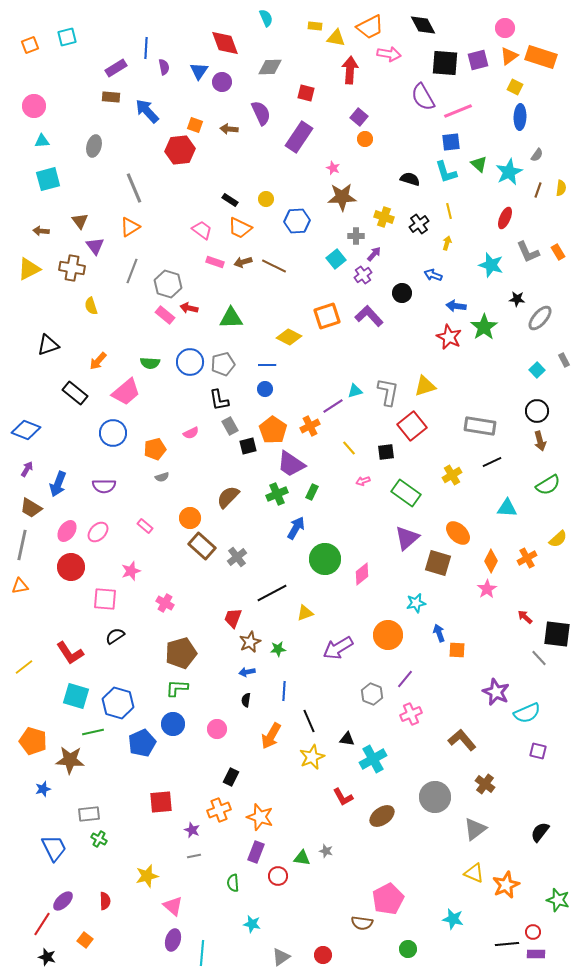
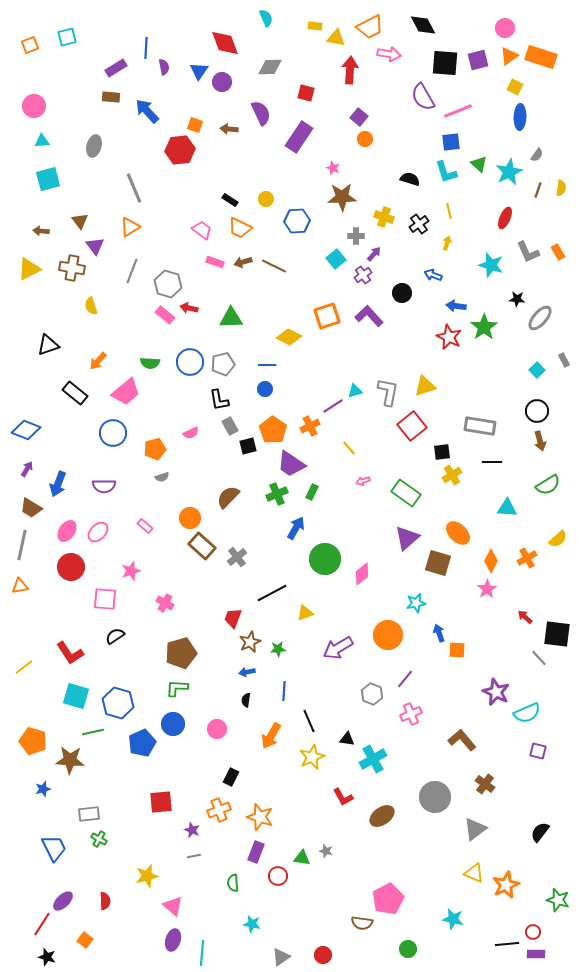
black square at (386, 452): moved 56 px right
black line at (492, 462): rotated 24 degrees clockwise
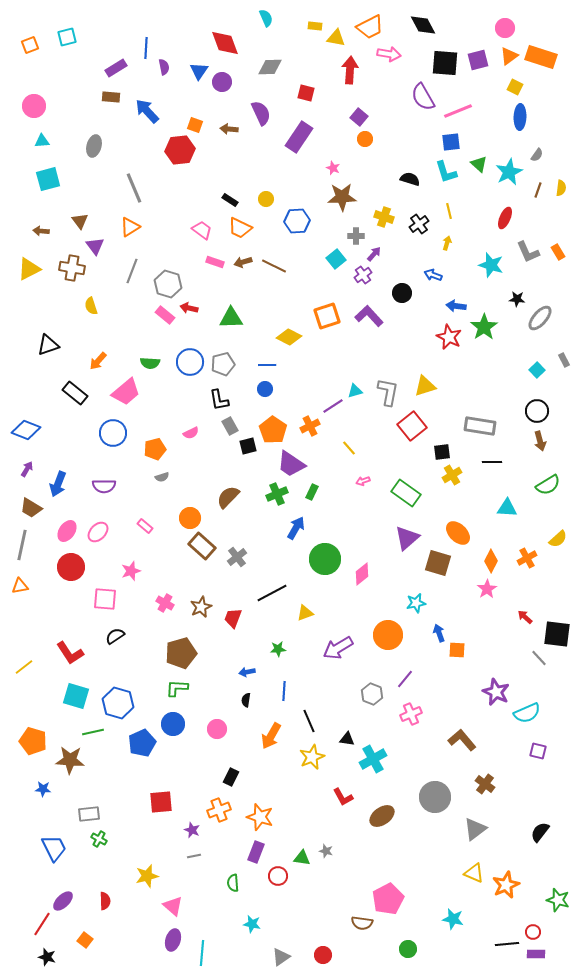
brown star at (250, 642): moved 49 px left, 35 px up
blue star at (43, 789): rotated 21 degrees clockwise
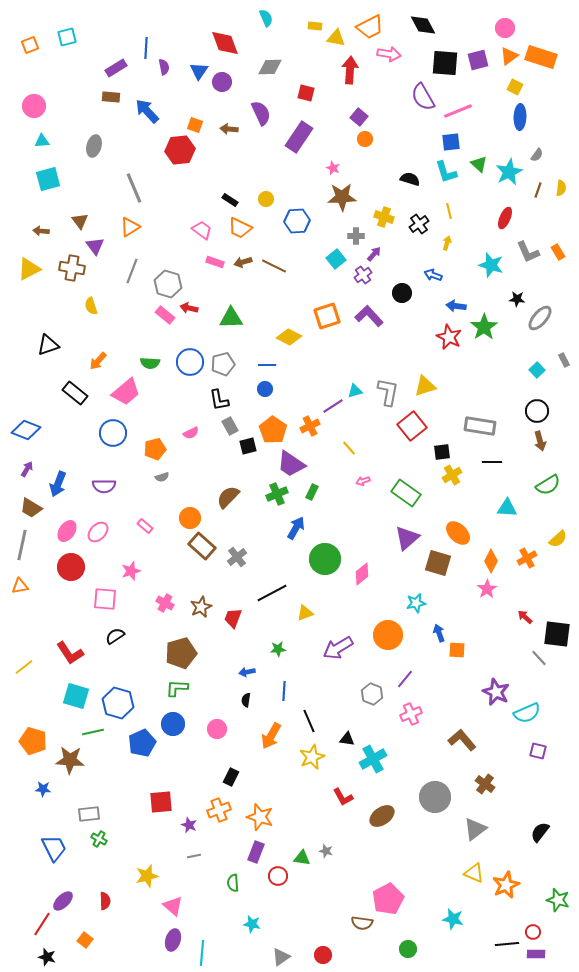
purple star at (192, 830): moved 3 px left, 5 px up
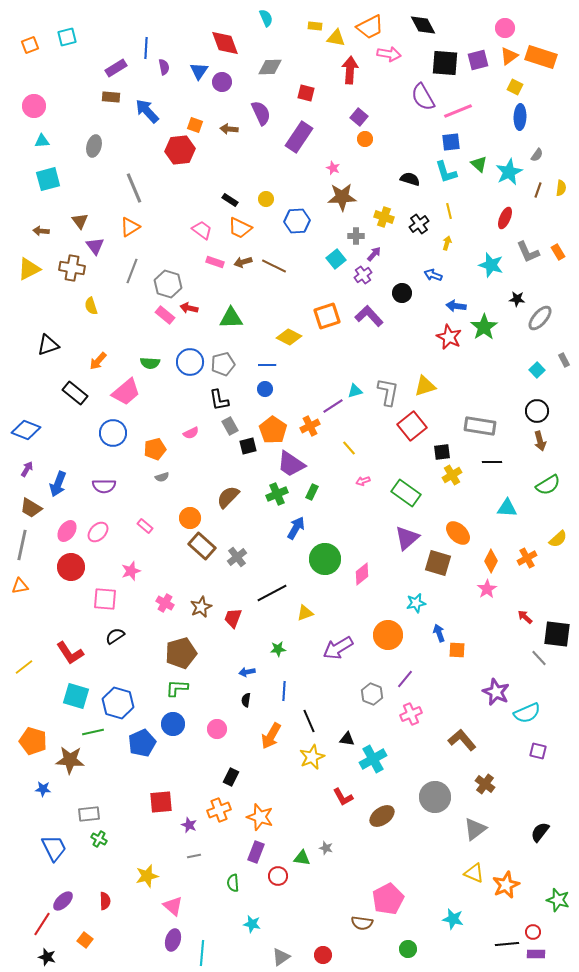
gray star at (326, 851): moved 3 px up
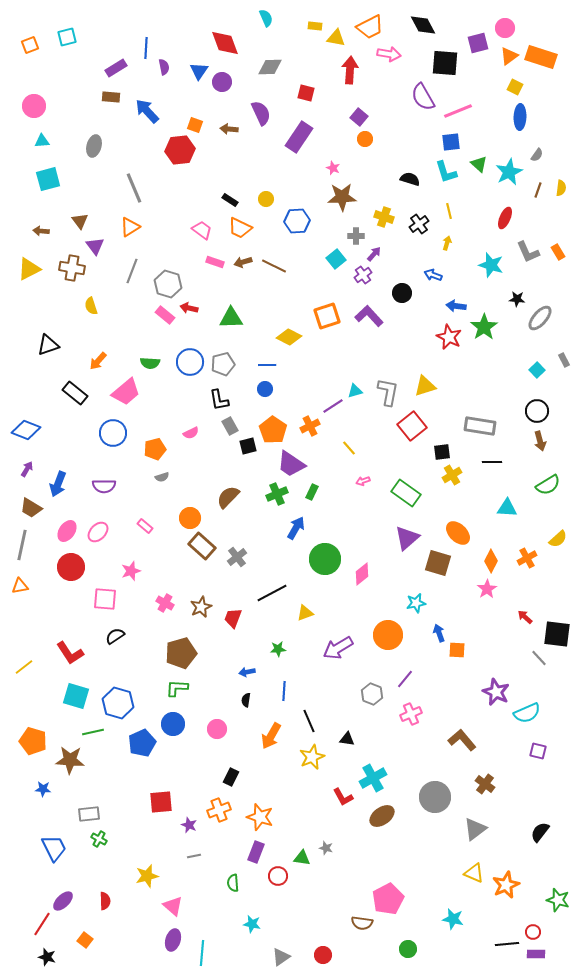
purple square at (478, 60): moved 17 px up
cyan cross at (373, 759): moved 19 px down
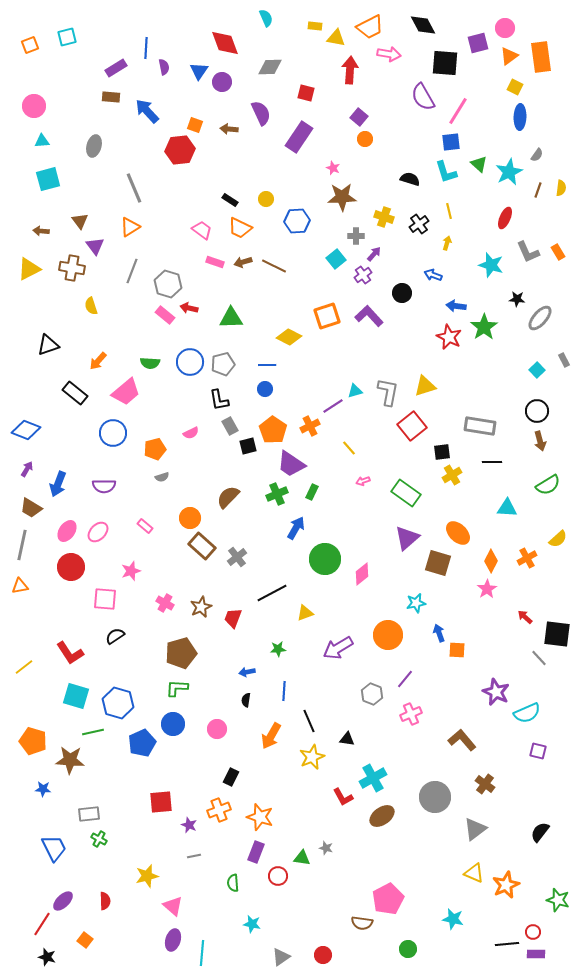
orange rectangle at (541, 57): rotated 64 degrees clockwise
pink line at (458, 111): rotated 36 degrees counterclockwise
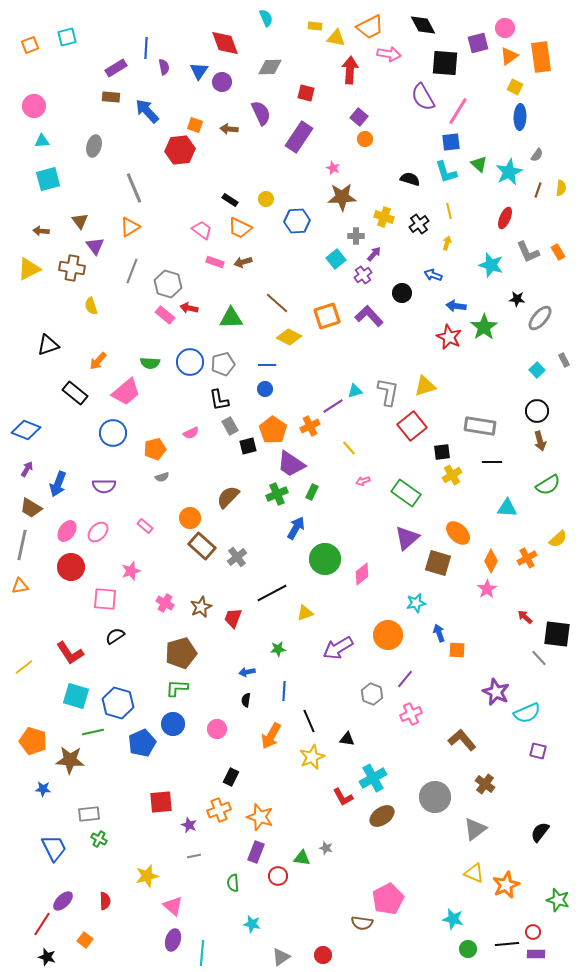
brown line at (274, 266): moved 3 px right, 37 px down; rotated 15 degrees clockwise
green circle at (408, 949): moved 60 px right
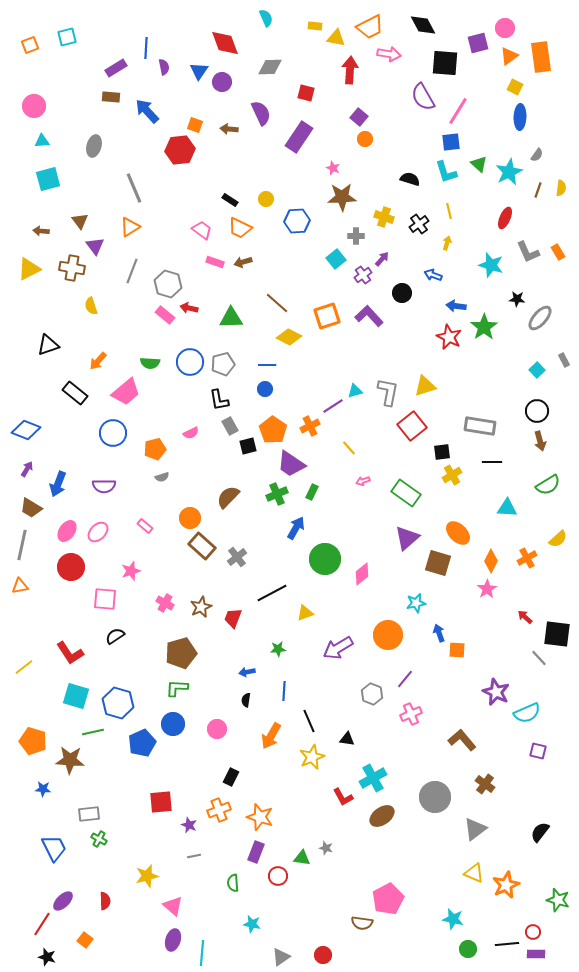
purple arrow at (374, 254): moved 8 px right, 5 px down
